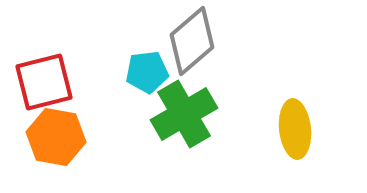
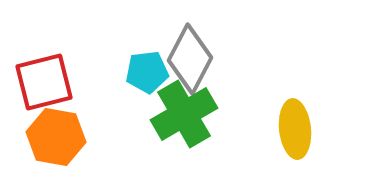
gray diamond: moved 2 px left, 18 px down; rotated 22 degrees counterclockwise
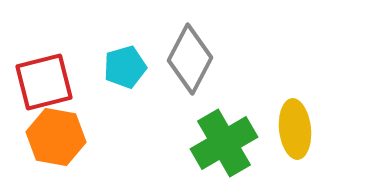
cyan pentagon: moved 22 px left, 5 px up; rotated 9 degrees counterclockwise
green cross: moved 40 px right, 29 px down
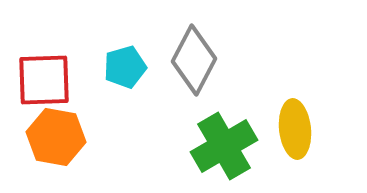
gray diamond: moved 4 px right, 1 px down
red square: moved 2 px up; rotated 12 degrees clockwise
green cross: moved 3 px down
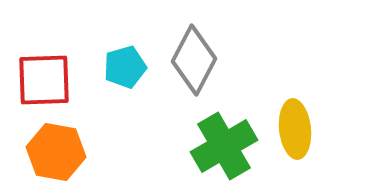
orange hexagon: moved 15 px down
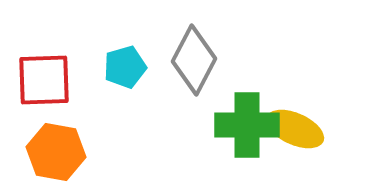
yellow ellipse: rotated 60 degrees counterclockwise
green cross: moved 23 px right, 21 px up; rotated 30 degrees clockwise
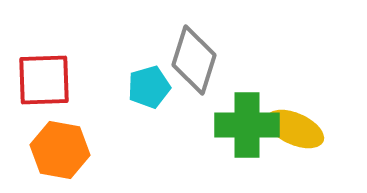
gray diamond: rotated 10 degrees counterclockwise
cyan pentagon: moved 24 px right, 20 px down
orange hexagon: moved 4 px right, 2 px up
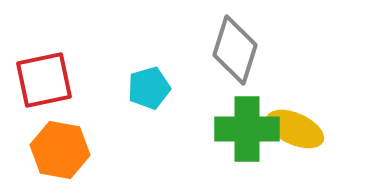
gray diamond: moved 41 px right, 10 px up
red square: rotated 10 degrees counterclockwise
cyan pentagon: moved 1 px down
green cross: moved 4 px down
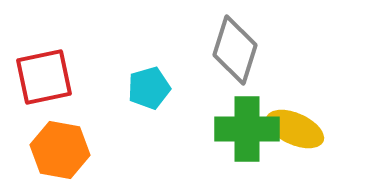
red square: moved 3 px up
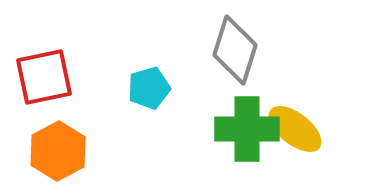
yellow ellipse: rotated 14 degrees clockwise
orange hexagon: moved 2 px left, 1 px down; rotated 22 degrees clockwise
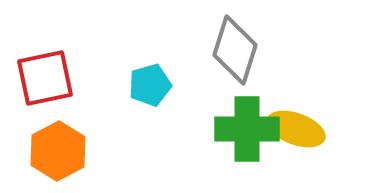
red square: moved 1 px right, 1 px down
cyan pentagon: moved 1 px right, 3 px up
yellow ellipse: moved 1 px right; rotated 18 degrees counterclockwise
